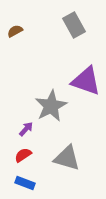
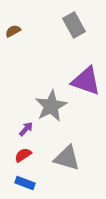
brown semicircle: moved 2 px left
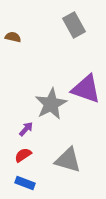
brown semicircle: moved 6 px down; rotated 42 degrees clockwise
purple triangle: moved 8 px down
gray star: moved 2 px up
gray triangle: moved 1 px right, 2 px down
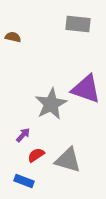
gray rectangle: moved 4 px right, 1 px up; rotated 55 degrees counterclockwise
purple arrow: moved 3 px left, 6 px down
red semicircle: moved 13 px right
blue rectangle: moved 1 px left, 2 px up
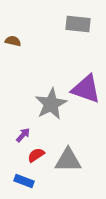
brown semicircle: moved 4 px down
gray triangle: rotated 16 degrees counterclockwise
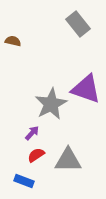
gray rectangle: rotated 45 degrees clockwise
purple arrow: moved 9 px right, 2 px up
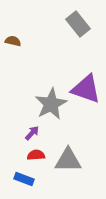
red semicircle: rotated 30 degrees clockwise
blue rectangle: moved 2 px up
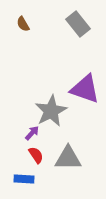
brown semicircle: moved 10 px right, 17 px up; rotated 133 degrees counterclockwise
purple triangle: moved 1 px left
gray star: moved 7 px down
red semicircle: rotated 60 degrees clockwise
gray triangle: moved 2 px up
blue rectangle: rotated 18 degrees counterclockwise
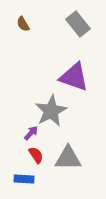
purple triangle: moved 11 px left, 12 px up
purple arrow: moved 1 px left
